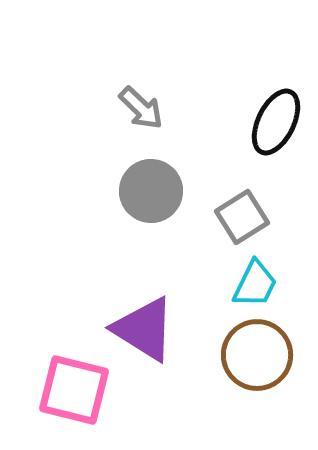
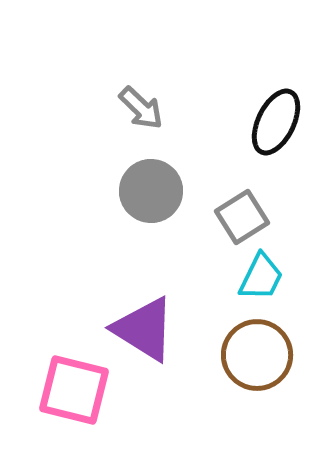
cyan trapezoid: moved 6 px right, 7 px up
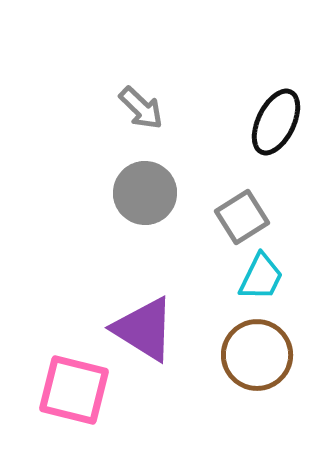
gray circle: moved 6 px left, 2 px down
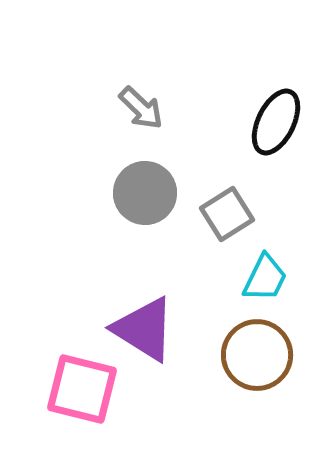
gray square: moved 15 px left, 3 px up
cyan trapezoid: moved 4 px right, 1 px down
pink square: moved 8 px right, 1 px up
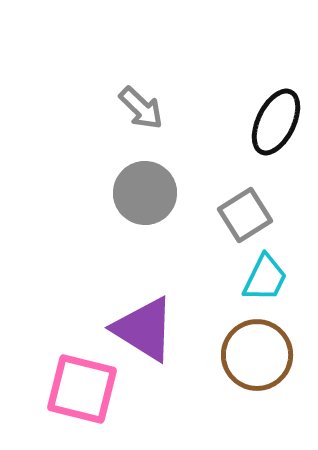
gray square: moved 18 px right, 1 px down
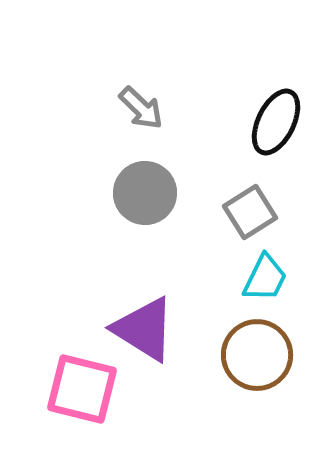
gray square: moved 5 px right, 3 px up
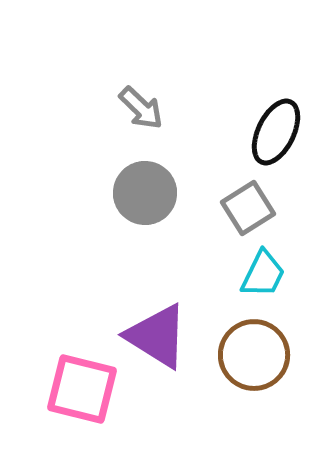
black ellipse: moved 10 px down
gray square: moved 2 px left, 4 px up
cyan trapezoid: moved 2 px left, 4 px up
purple triangle: moved 13 px right, 7 px down
brown circle: moved 3 px left
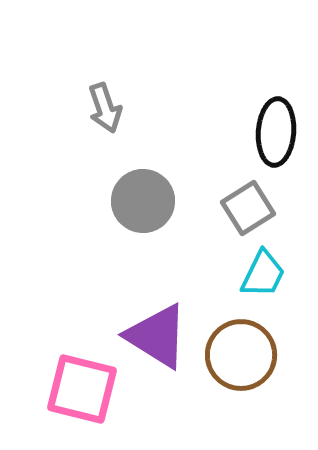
gray arrow: moved 36 px left; rotated 27 degrees clockwise
black ellipse: rotated 22 degrees counterclockwise
gray circle: moved 2 px left, 8 px down
brown circle: moved 13 px left
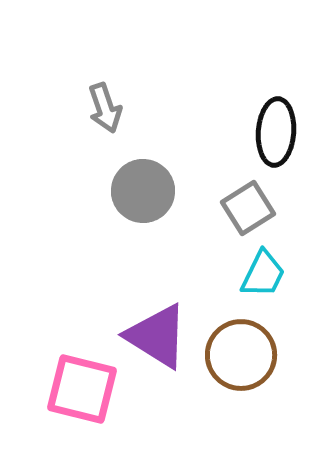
gray circle: moved 10 px up
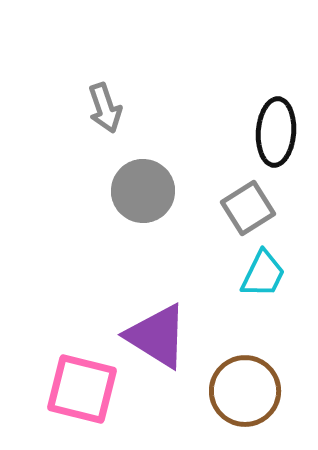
brown circle: moved 4 px right, 36 px down
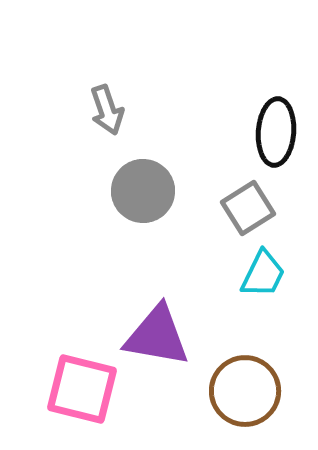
gray arrow: moved 2 px right, 2 px down
purple triangle: rotated 22 degrees counterclockwise
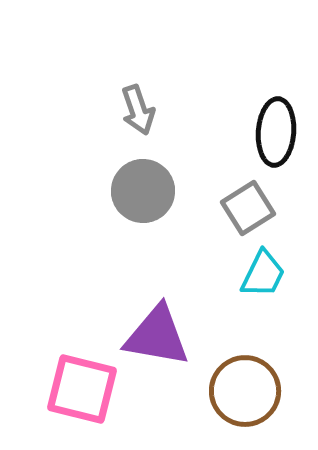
gray arrow: moved 31 px right
